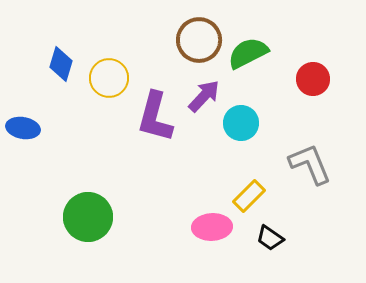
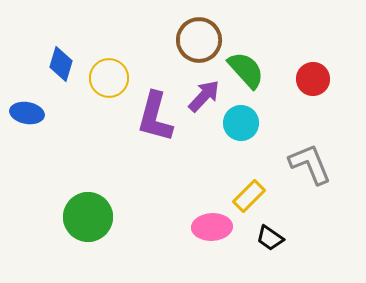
green semicircle: moved 2 px left, 17 px down; rotated 75 degrees clockwise
blue ellipse: moved 4 px right, 15 px up
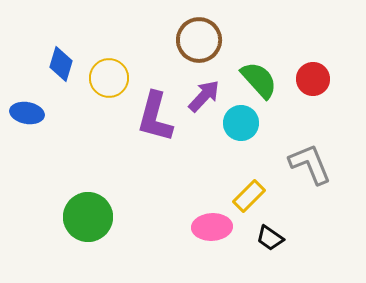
green semicircle: moved 13 px right, 10 px down
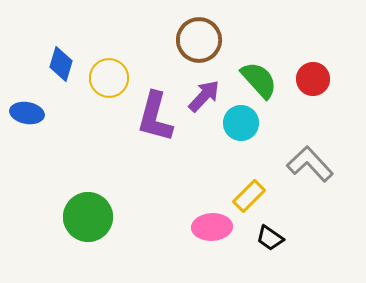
gray L-shape: rotated 21 degrees counterclockwise
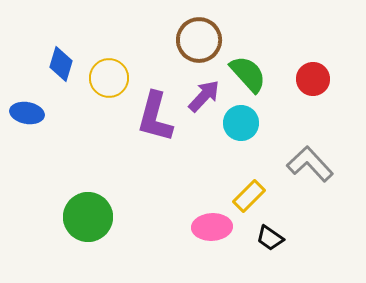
green semicircle: moved 11 px left, 6 px up
